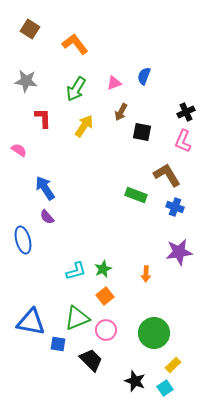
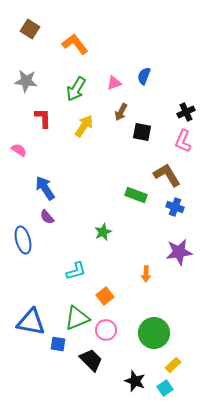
green star: moved 37 px up
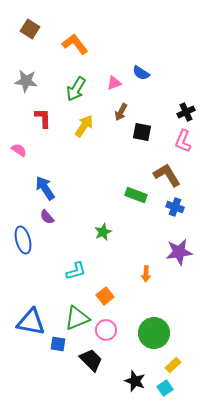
blue semicircle: moved 3 px left, 3 px up; rotated 78 degrees counterclockwise
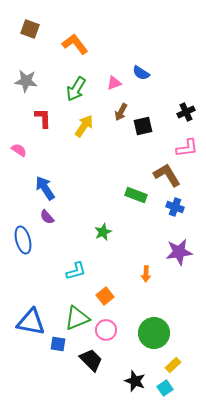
brown square: rotated 12 degrees counterclockwise
black square: moved 1 px right, 6 px up; rotated 24 degrees counterclockwise
pink L-shape: moved 4 px right, 7 px down; rotated 120 degrees counterclockwise
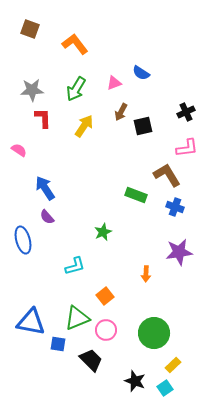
gray star: moved 6 px right, 9 px down; rotated 10 degrees counterclockwise
cyan L-shape: moved 1 px left, 5 px up
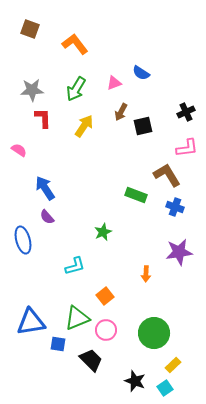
blue triangle: rotated 20 degrees counterclockwise
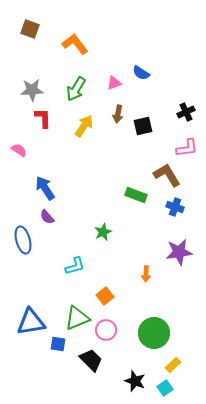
brown arrow: moved 3 px left, 2 px down; rotated 18 degrees counterclockwise
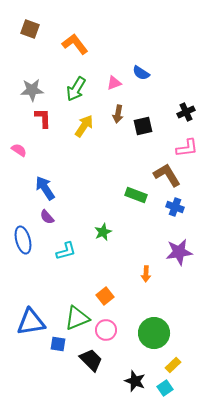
cyan L-shape: moved 9 px left, 15 px up
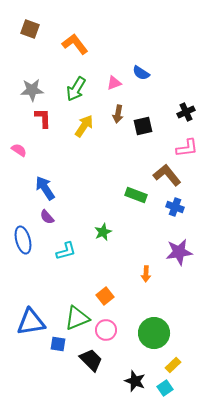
brown L-shape: rotated 8 degrees counterclockwise
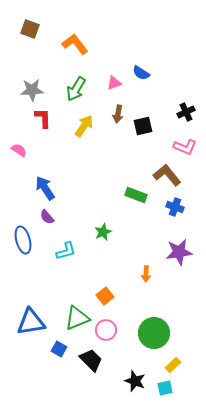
pink L-shape: moved 2 px left, 1 px up; rotated 30 degrees clockwise
blue square: moved 1 px right, 5 px down; rotated 21 degrees clockwise
cyan square: rotated 21 degrees clockwise
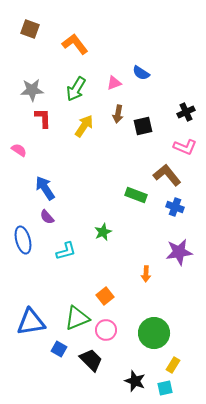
yellow rectangle: rotated 14 degrees counterclockwise
